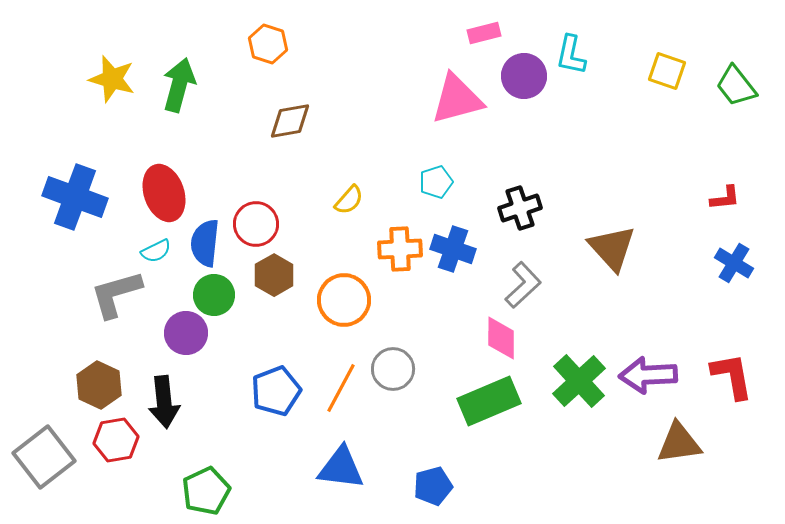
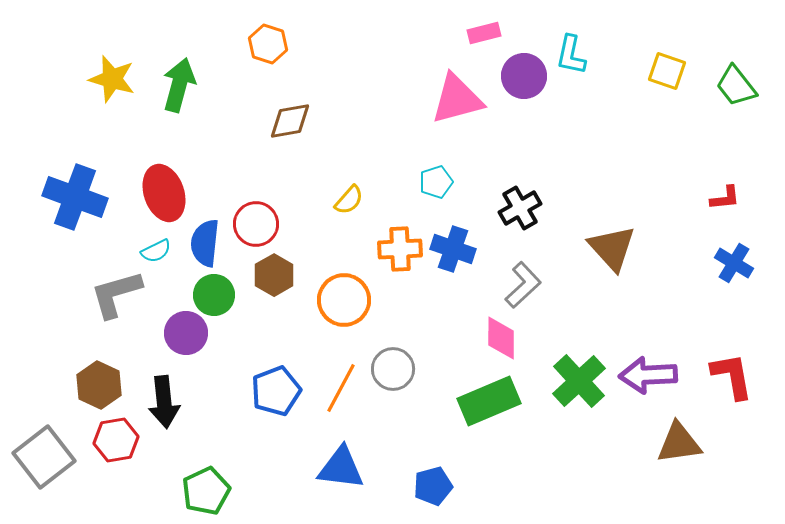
black cross at (520, 208): rotated 12 degrees counterclockwise
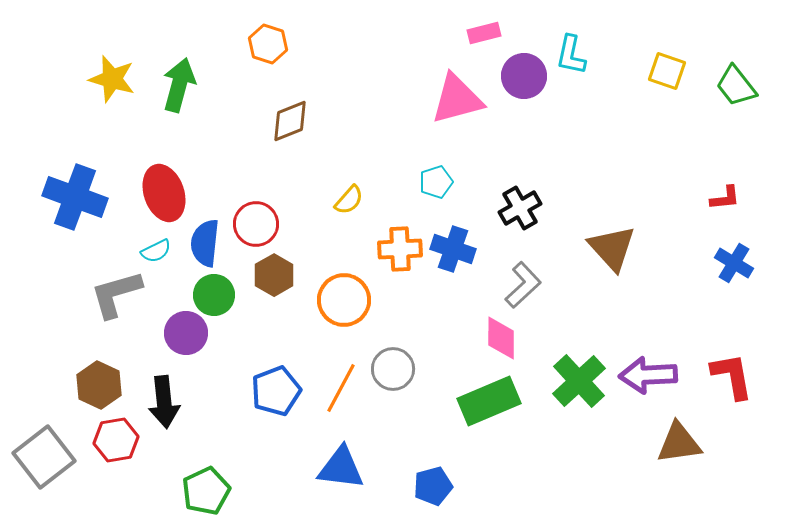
brown diamond at (290, 121): rotated 12 degrees counterclockwise
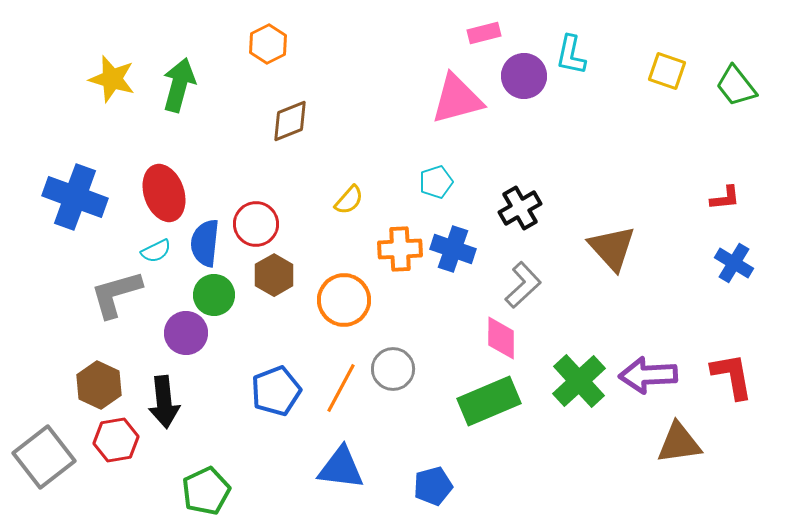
orange hexagon at (268, 44): rotated 15 degrees clockwise
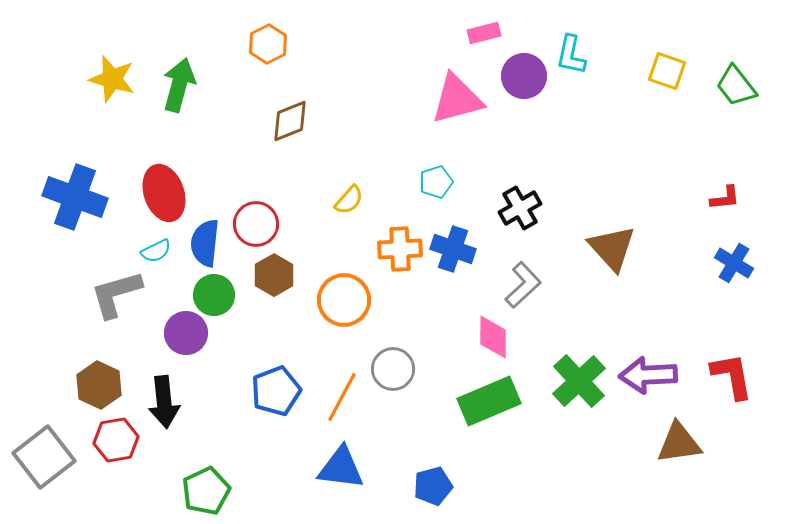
pink diamond at (501, 338): moved 8 px left, 1 px up
orange line at (341, 388): moved 1 px right, 9 px down
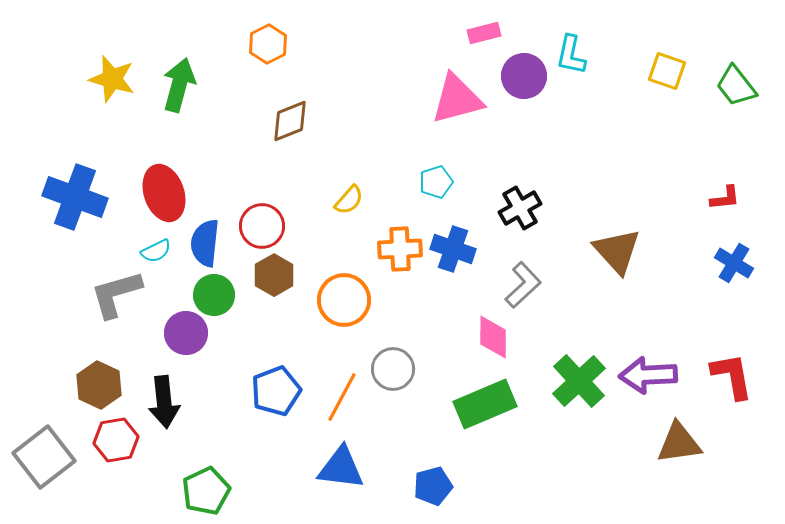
red circle at (256, 224): moved 6 px right, 2 px down
brown triangle at (612, 248): moved 5 px right, 3 px down
green rectangle at (489, 401): moved 4 px left, 3 px down
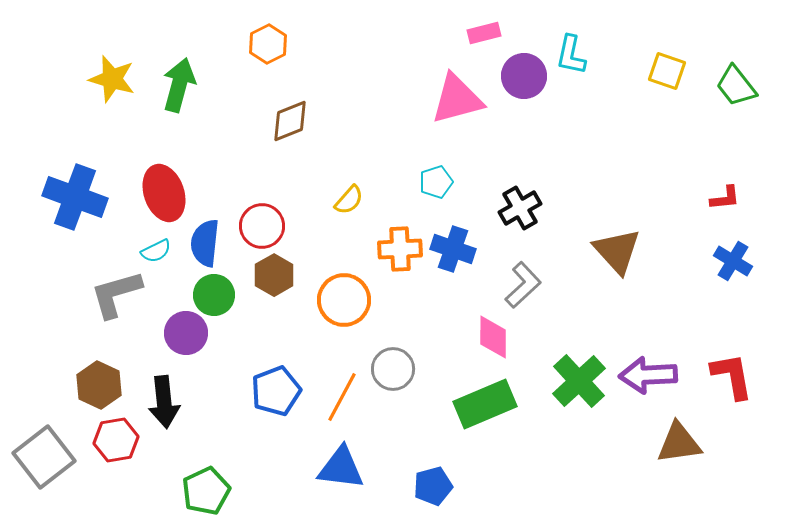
blue cross at (734, 263): moved 1 px left, 2 px up
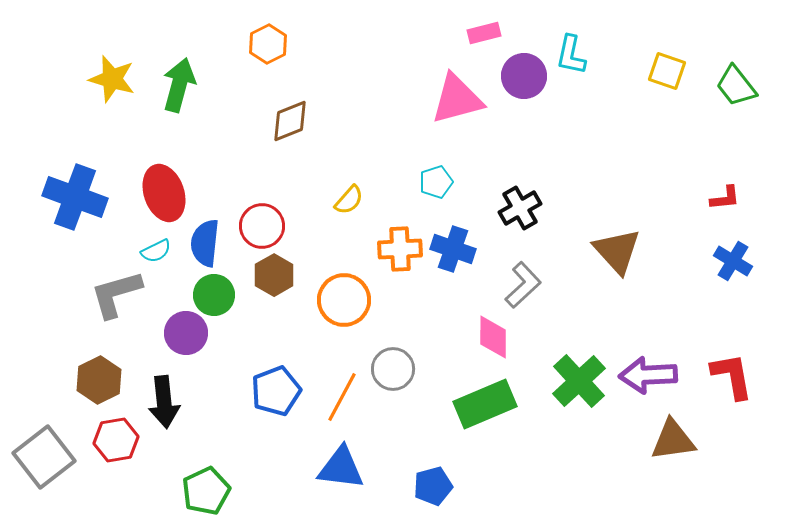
brown hexagon at (99, 385): moved 5 px up; rotated 9 degrees clockwise
brown triangle at (679, 443): moved 6 px left, 3 px up
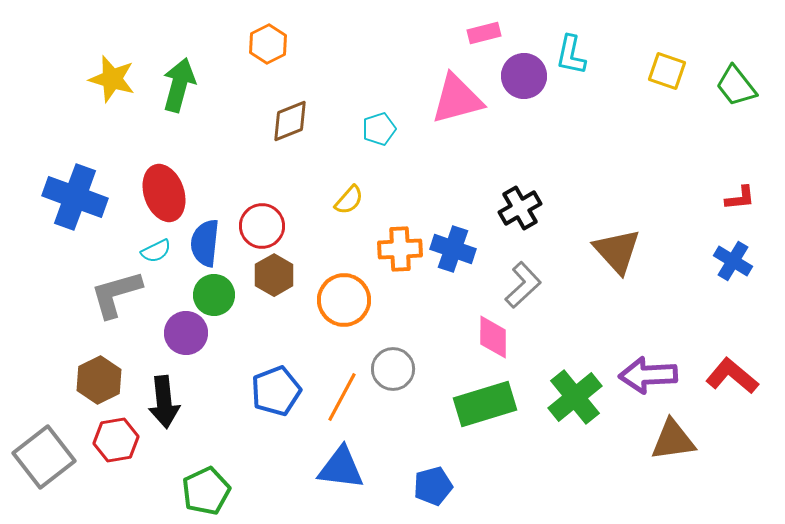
cyan pentagon at (436, 182): moved 57 px left, 53 px up
red L-shape at (725, 198): moved 15 px right
red L-shape at (732, 376): rotated 40 degrees counterclockwise
green cross at (579, 381): moved 4 px left, 16 px down; rotated 4 degrees clockwise
green rectangle at (485, 404): rotated 6 degrees clockwise
